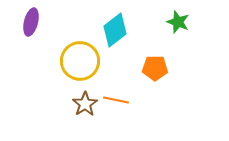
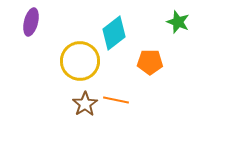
cyan diamond: moved 1 px left, 3 px down
orange pentagon: moved 5 px left, 6 px up
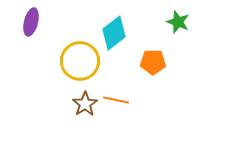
orange pentagon: moved 3 px right
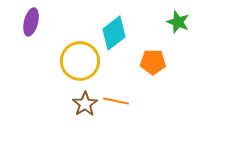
orange line: moved 1 px down
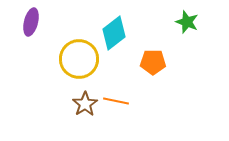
green star: moved 9 px right
yellow circle: moved 1 px left, 2 px up
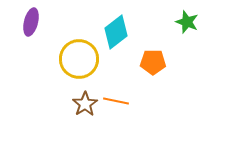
cyan diamond: moved 2 px right, 1 px up
